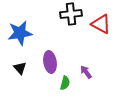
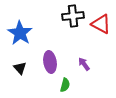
black cross: moved 2 px right, 2 px down
blue star: rotated 30 degrees counterclockwise
purple arrow: moved 2 px left, 8 px up
green semicircle: moved 2 px down
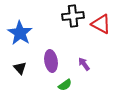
purple ellipse: moved 1 px right, 1 px up
green semicircle: rotated 40 degrees clockwise
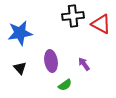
blue star: rotated 30 degrees clockwise
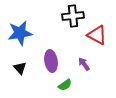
red triangle: moved 4 px left, 11 px down
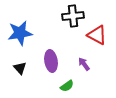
green semicircle: moved 2 px right, 1 px down
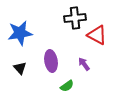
black cross: moved 2 px right, 2 px down
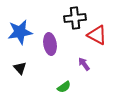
blue star: moved 1 px up
purple ellipse: moved 1 px left, 17 px up
green semicircle: moved 3 px left, 1 px down
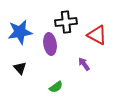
black cross: moved 9 px left, 4 px down
green semicircle: moved 8 px left
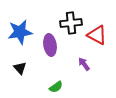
black cross: moved 5 px right, 1 px down
purple ellipse: moved 1 px down
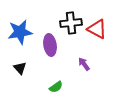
red triangle: moved 6 px up
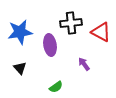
red triangle: moved 4 px right, 3 px down
